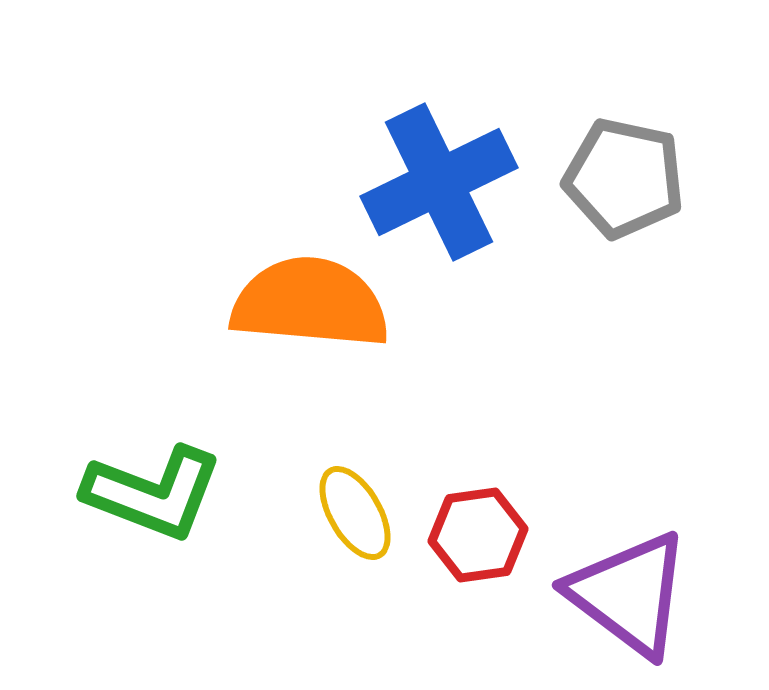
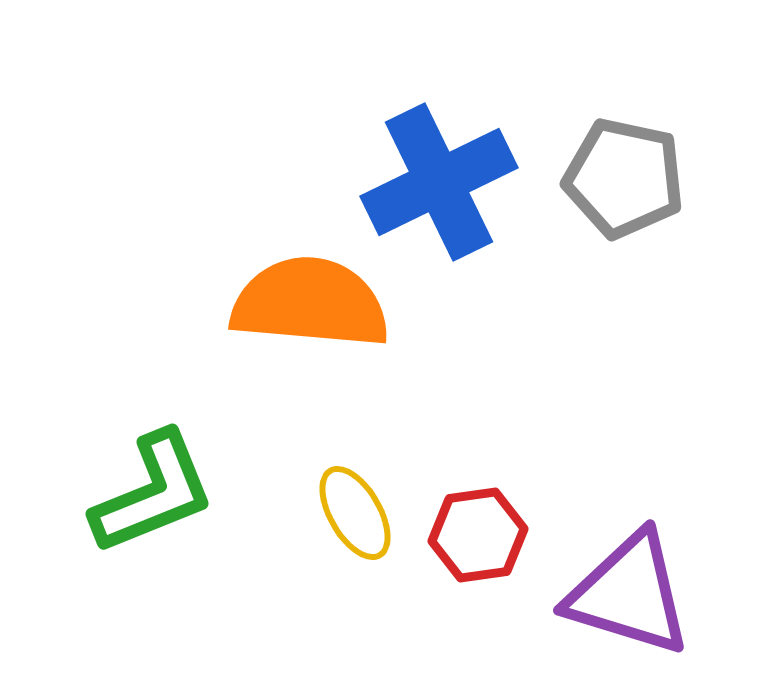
green L-shape: rotated 43 degrees counterclockwise
purple triangle: rotated 20 degrees counterclockwise
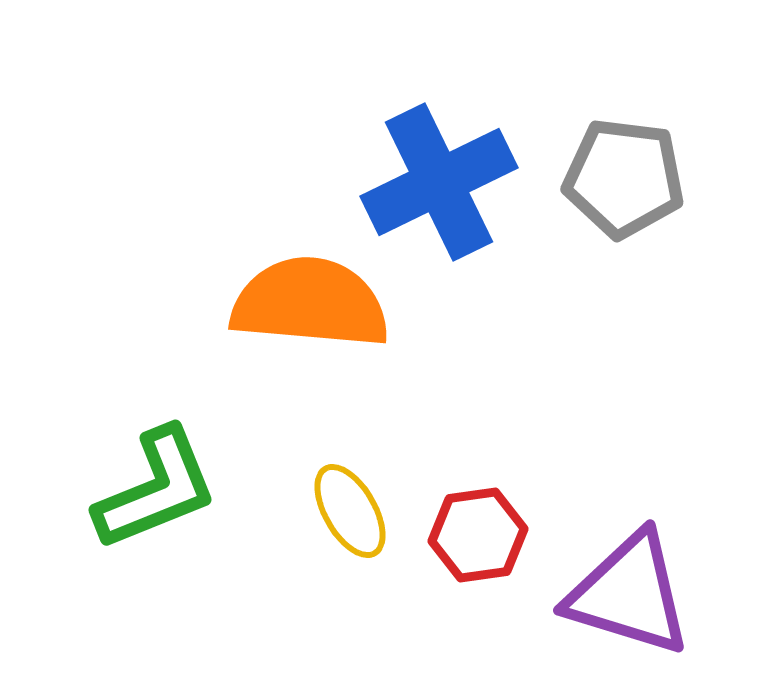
gray pentagon: rotated 5 degrees counterclockwise
green L-shape: moved 3 px right, 4 px up
yellow ellipse: moved 5 px left, 2 px up
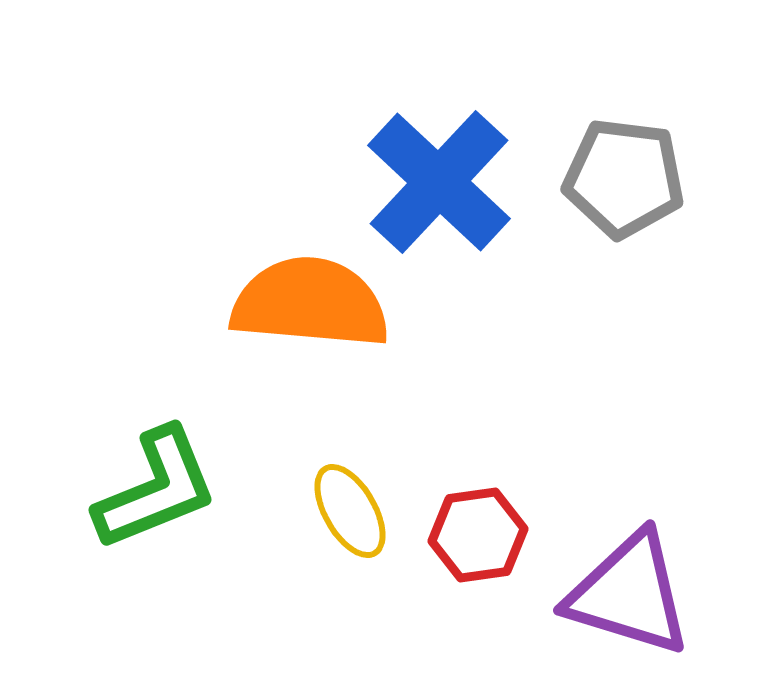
blue cross: rotated 21 degrees counterclockwise
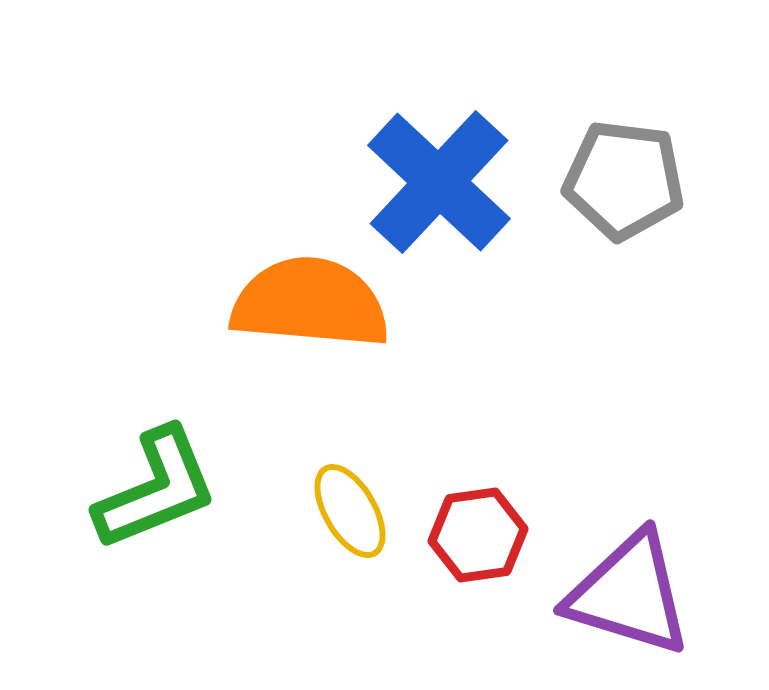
gray pentagon: moved 2 px down
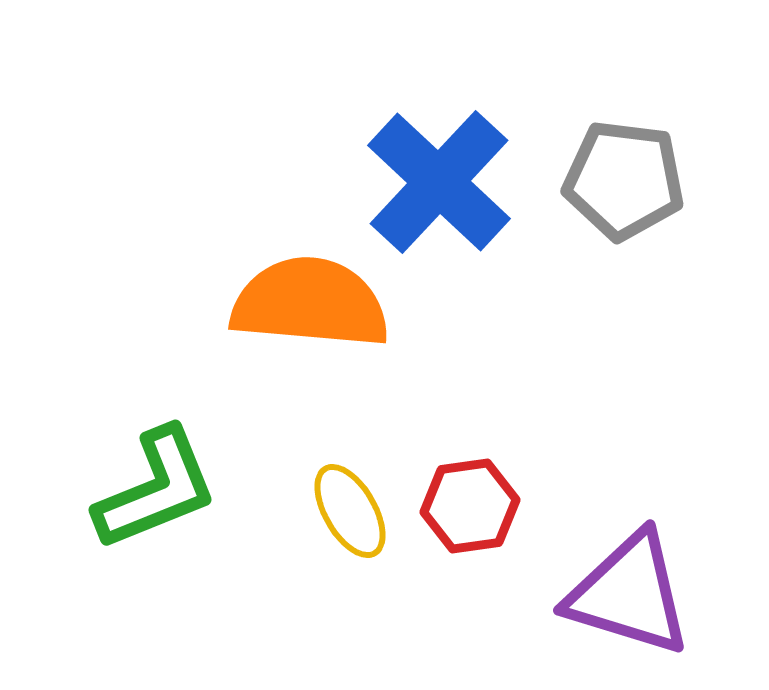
red hexagon: moved 8 px left, 29 px up
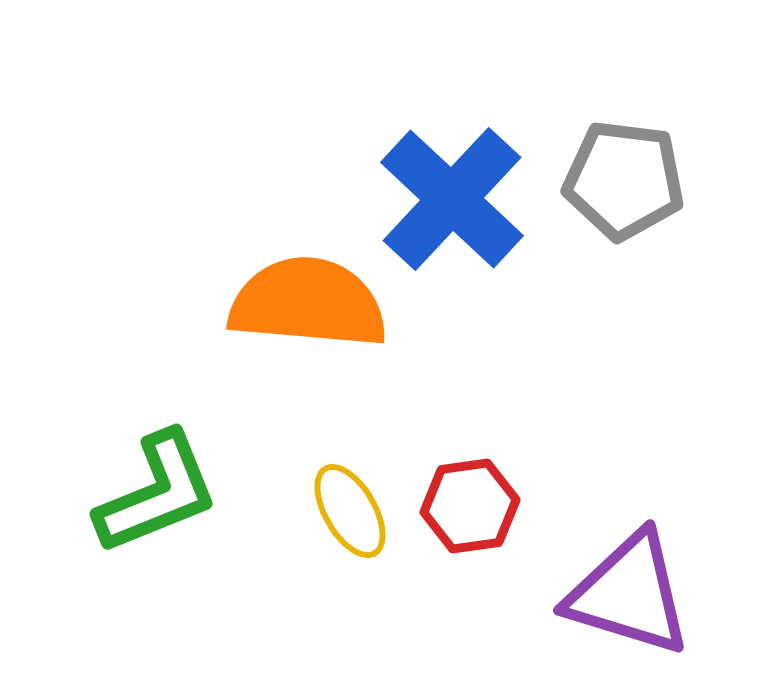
blue cross: moved 13 px right, 17 px down
orange semicircle: moved 2 px left
green L-shape: moved 1 px right, 4 px down
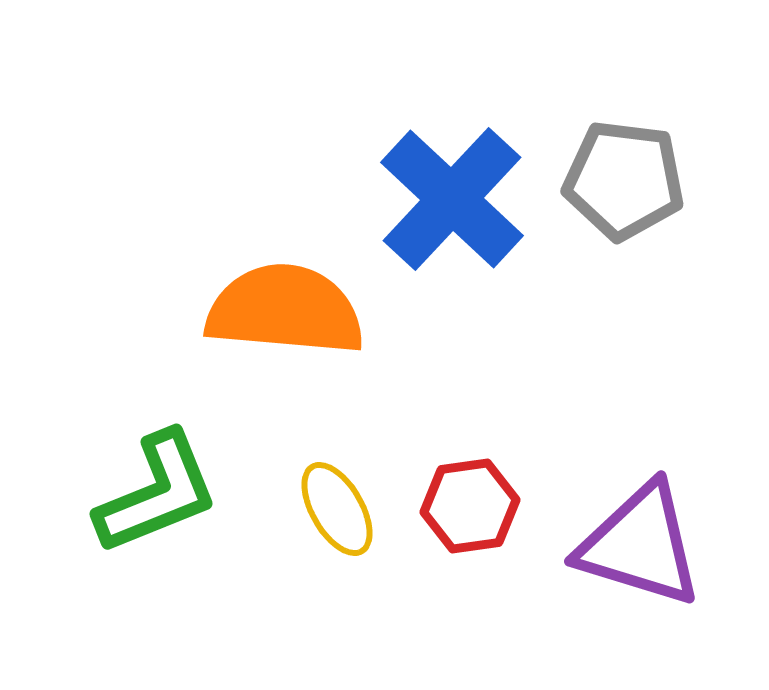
orange semicircle: moved 23 px left, 7 px down
yellow ellipse: moved 13 px left, 2 px up
purple triangle: moved 11 px right, 49 px up
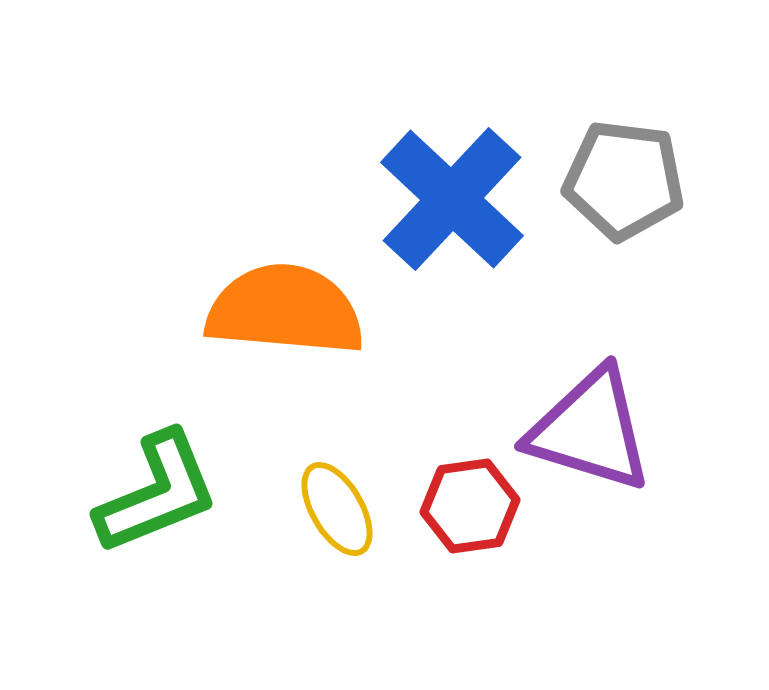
purple triangle: moved 50 px left, 115 px up
